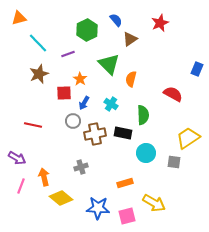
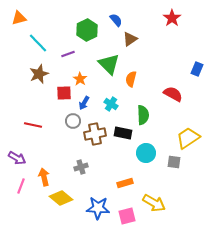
red star: moved 12 px right, 5 px up; rotated 12 degrees counterclockwise
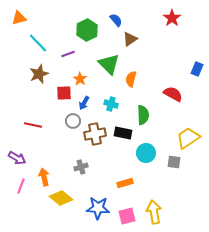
cyan cross: rotated 16 degrees counterclockwise
yellow arrow: moved 9 px down; rotated 130 degrees counterclockwise
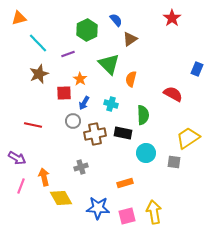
yellow diamond: rotated 20 degrees clockwise
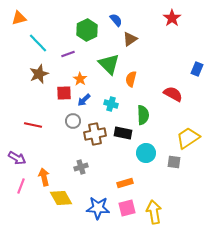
blue arrow: moved 3 px up; rotated 16 degrees clockwise
pink square: moved 8 px up
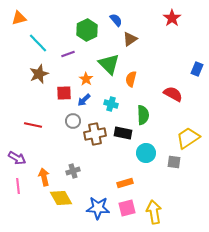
orange star: moved 6 px right
gray cross: moved 8 px left, 4 px down
pink line: moved 3 px left; rotated 28 degrees counterclockwise
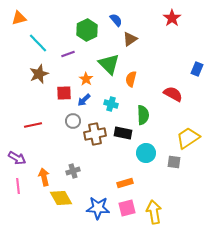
red line: rotated 24 degrees counterclockwise
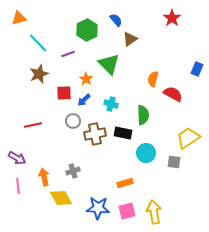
orange semicircle: moved 22 px right
pink square: moved 3 px down
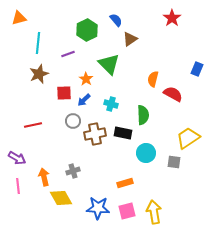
cyan line: rotated 50 degrees clockwise
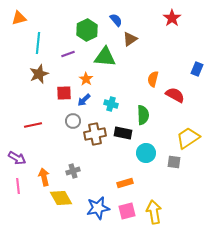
green triangle: moved 4 px left, 7 px up; rotated 40 degrees counterclockwise
red semicircle: moved 2 px right, 1 px down
blue star: rotated 15 degrees counterclockwise
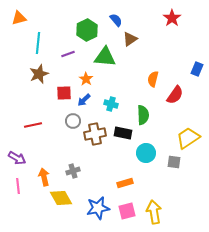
red semicircle: rotated 96 degrees clockwise
